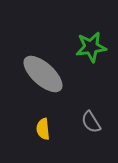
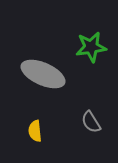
gray ellipse: rotated 18 degrees counterclockwise
yellow semicircle: moved 8 px left, 2 px down
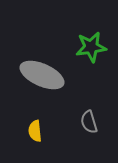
gray ellipse: moved 1 px left, 1 px down
gray semicircle: moved 2 px left; rotated 15 degrees clockwise
